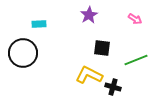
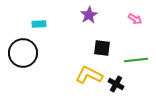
green line: rotated 15 degrees clockwise
black cross: moved 3 px right, 3 px up; rotated 14 degrees clockwise
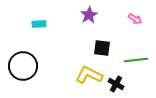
black circle: moved 13 px down
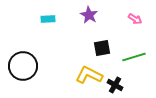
purple star: rotated 12 degrees counterclockwise
cyan rectangle: moved 9 px right, 5 px up
black square: rotated 18 degrees counterclockwise
green line: moved 2 px left, 3 px up; rotated 10 degrees counterclockwise
black cross: moved 1 px left, 1 px down
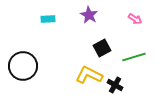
black square: rotated 18 degrees counterclockwise
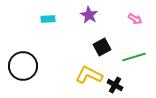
black square: moved 1 px up
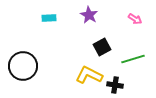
cyan rectangle: moved 1 px right, 1 px up
green line: moved 1 px left, 2 px down
black cross: rotated 21 degrees counterclockwise
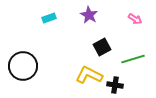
cyan rectangle: rotated 16 degrees counterclockwise
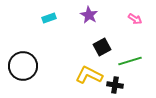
green line: moved 3 px left, 2 px down
